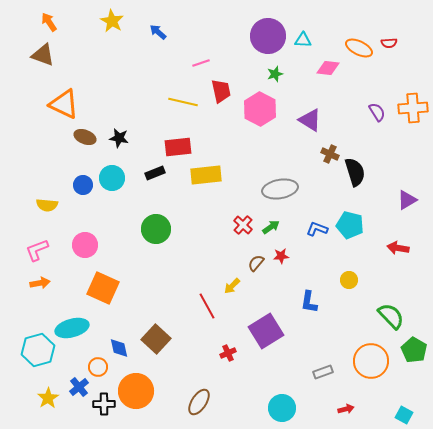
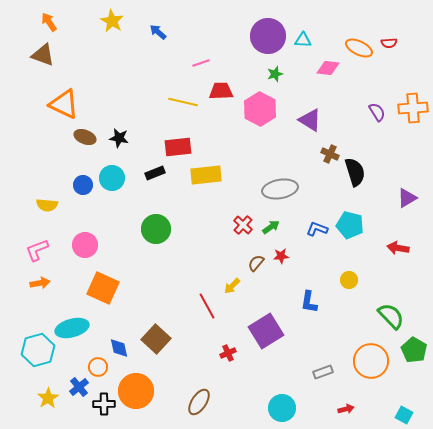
red trapezoid at (221, 91): rotated 80 degrees counterclockwise
purple triangle at (407, 200): moved 2 px up
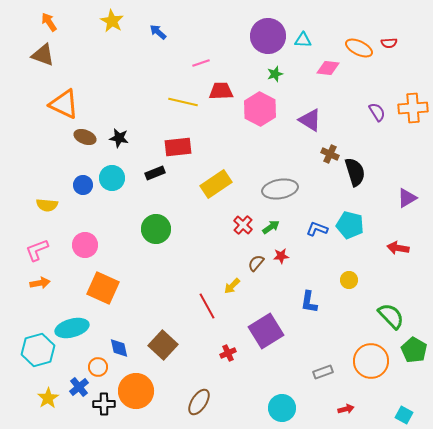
yellow rectangle at (206, 175): moved 10 px right, 9 px down; rotated 28 degrees counterclockwise
brown square at (156, 339): moved 7 px right, 6 px down
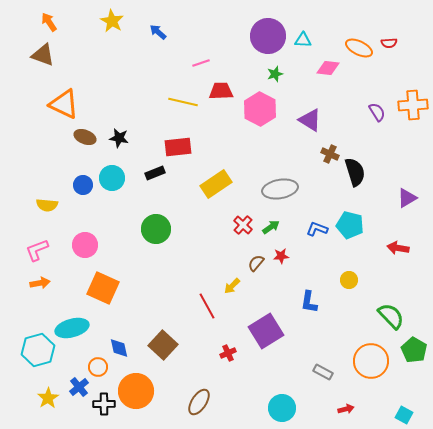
orange cross at (413, 108): moved 3 px up
gray rectangle at (323, 372): rotated 48 degrees clockwise
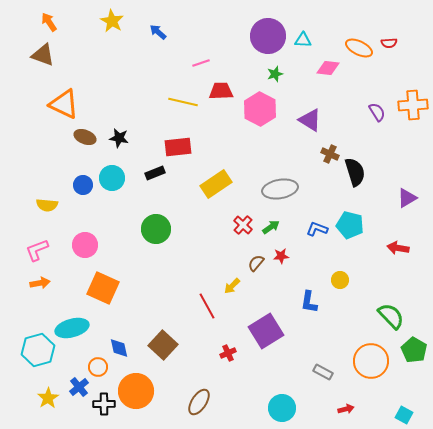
yellow circle at (349, 280): moved 9 px left
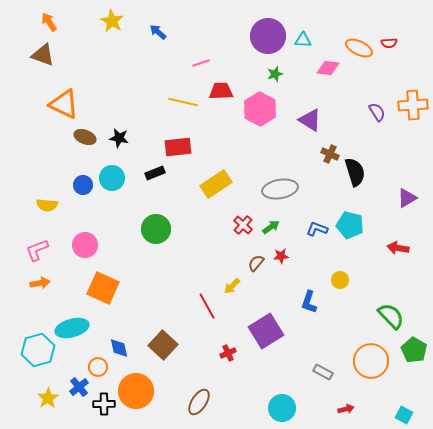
blue L-shape at (309, 302): rotated 10 degrees clockwise
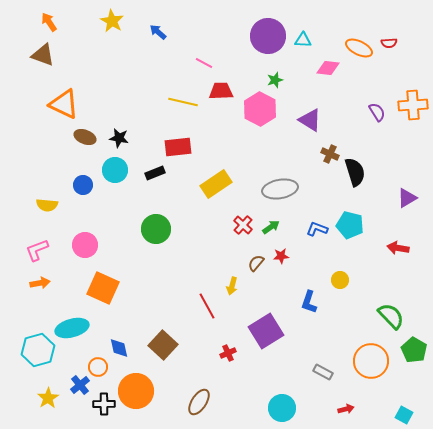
pink line at (201, 63): moved 3 px right; rotated 48 degrees clockwise
green star at (275, 74): moved 6 px down
cyan circle at (112, 178): moved 3 px right, 8 px up
yellow arrow at (232, 286): rotated 30 degrees counterclockwise
blue cross at (79, 387): moved 1 px right, 2 px up
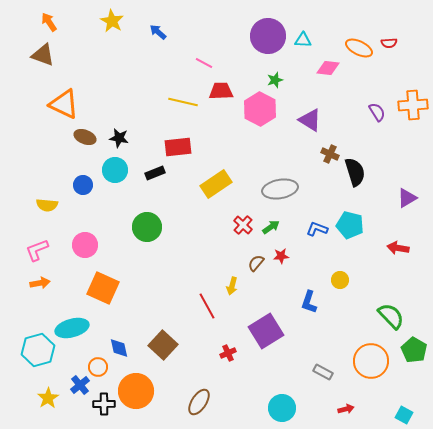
green circle at (156, 229): moved 9 px left, 2 px up
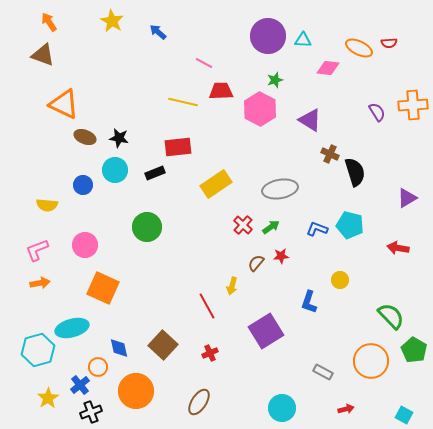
red cross at (228, 353): moved 18 px left
black cross at (104, 404): moved 13 px left, 8 px down; rotated 20 degrees counterclockwise
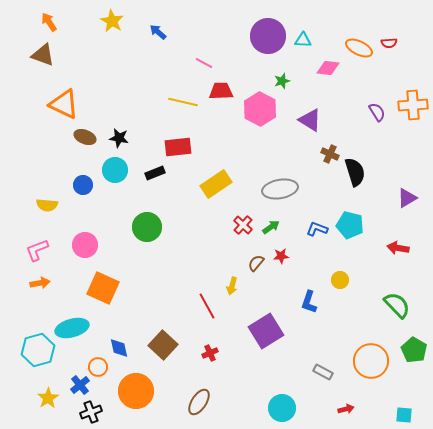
green star at (275, 80): moved 7 px right, 1 px down
green semicircle at (391, 316): moved 6 px right, 11 px up
cyan square at (404, 415): rotated 24 degrees counterclockwise
